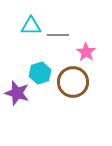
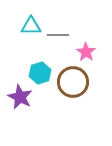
purple star: moved 3 px right, 4 px down; rotated 10 degrees clockwise
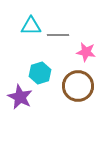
pink star: rotated 24 degrees counterclockwise
brown circle: moved 5 px right, 4 px down
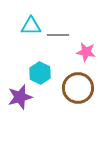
cyan hexagon: rotated 15 degrees counterclockwise
brown circle: moved 2 px down
purple star: rotated 30 degrees clockwise
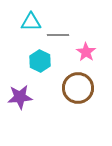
cyan triangle: moved 4 px up
pink star: rotated 24 degrees clockwise
cyan hexagon: moved 12 px up
purple star: rotated 10 degrees clockwise
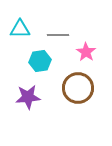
cyan triangle: moved 11 px left, 7 px down
cyan hexagon: rotated 25 degrees clockwise
purple star: moved 8 px right
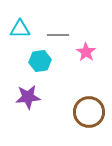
brown circle: moved 11 px right, 24 px down
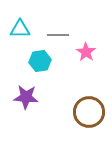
purple star: moved 2 px left; rotated 10 degrees clockwise
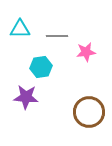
gray line: moved 1 px left, 1 px down
pink star: rotated 30 degrees clockwise
cyan hexagon: moved 1 px right, 6 px down
